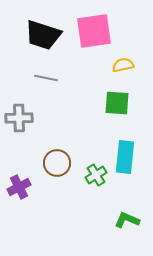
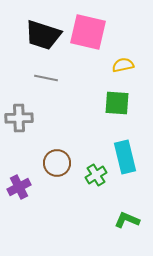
pink square: moved 6 px left, 1 px down; rotated 21 degrees clockwise
cyan rectangle: rotated 20 degrees counterclockwise
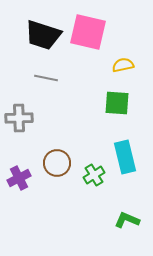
green cross: moved 2 px left
purple cross: moved 9 px up
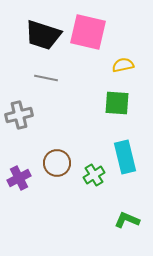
gray cross: moved 3 px up; rotated 12 degrees counterclockwise
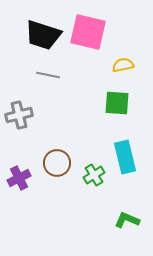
gray line: moved 2 px right, 3 px up
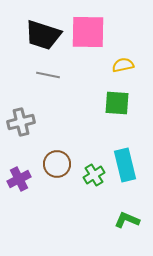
pink square: rotated 12 degrees counterclockwise
gray cross: moved 2 px right, 7 px down
cyan rectangle: moved 8 px down
brown circle: moved 1 px down
purple cross: moved 1 px down
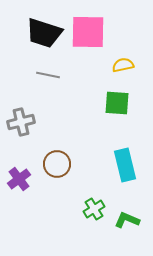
black trapezoid: moved 1 px right, 2 px up
green cross: moved 34 px down
purple cross: rotated 10 degrees counterclockwise
